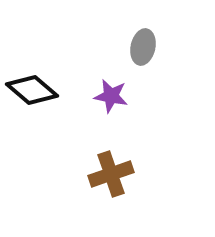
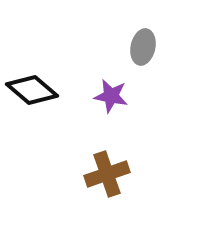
brown cross: moved 4 px left
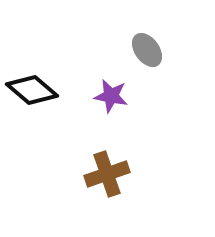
gray ellipse: moved 4 px right, 3 px down; rotated 48 degrees counterclockwise
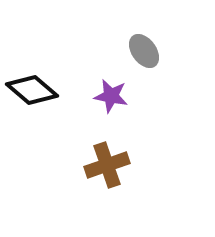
gray ellipse: moved 3 px left, 1 px down
brown cross: moved 9 px up
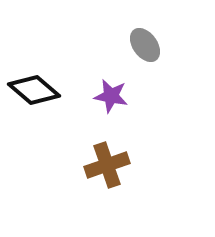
gray ellipse: moved 1 px right, 6 px up
black diamond: moved 2 px right
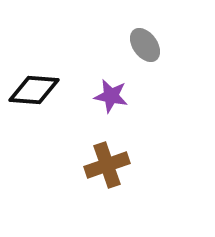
black diamond: rotated 36 degrees counterclockwise
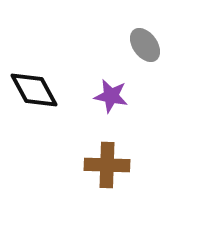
black diamond: rotated 57 degrees clockwise
brown cross: rotated 21 degrees clockwise
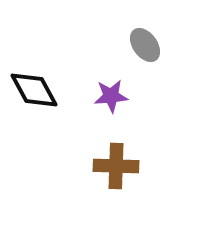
purple star: rotated 16 degrees counterclockwise
brown cross: moved 9 px right, 1 px down
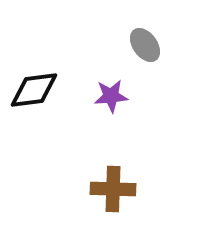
black diamond: rotated 69 degrees counterclockwise
brown cross: moved 3 px left, 23 px down
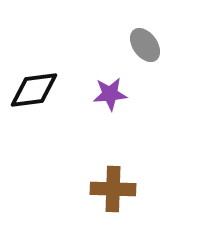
purple star: moved 1 px left, 2 px up
